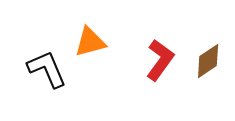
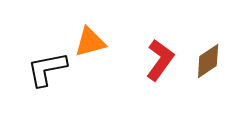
black L-shape: rotated 78 degrees counterclockwise
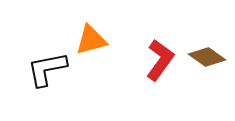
orange triangle: moved 1 px right, 2 px up
brown diamond: moved 1 px left, 4 px up; rotated 69 degrees clockwise
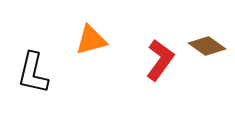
brown diamond: moved 11 px up
black L-shape: moved 14 px left, 4 px down; rotated 66 degrees counterclockwise
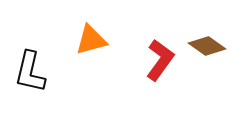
black L-shape: moved 3 px left, 1 px up
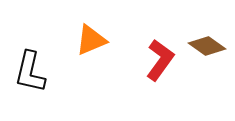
orange triangle: rotated 8 degrees counterclockwise
